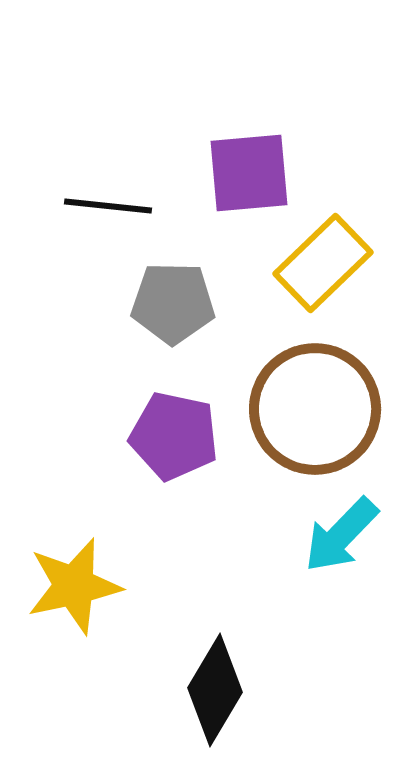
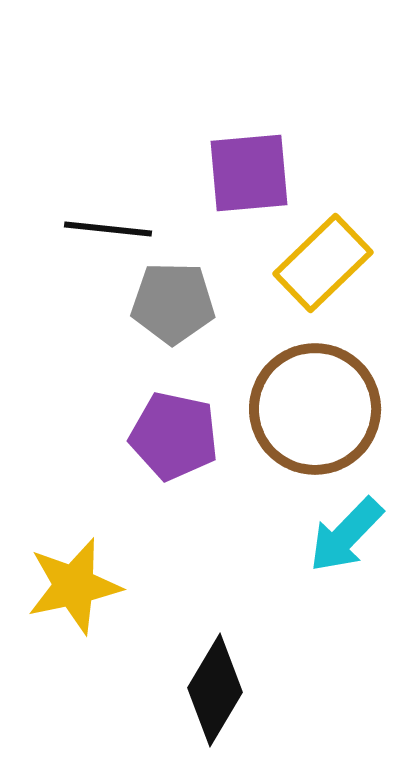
black line: moved 23 px down
cyan arrow: moved 5 px right
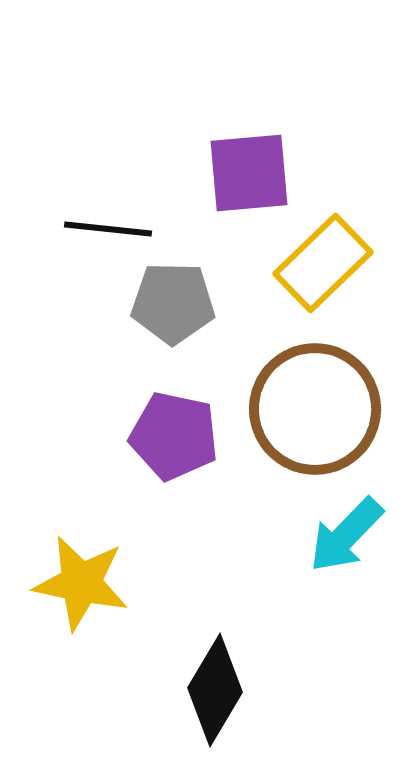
yellow star: moved 7 px right, 3 px up; rotated 24 degrees clockwise
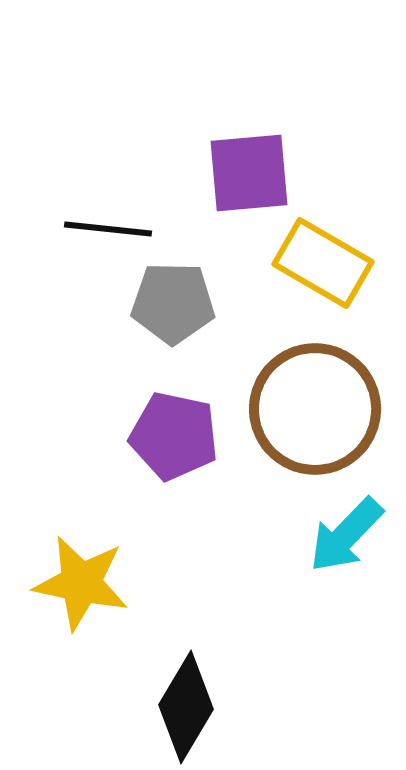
yellow rectangle: rotated 74 degrees clockwise
black diamond: moved 29 px left, 17 px down
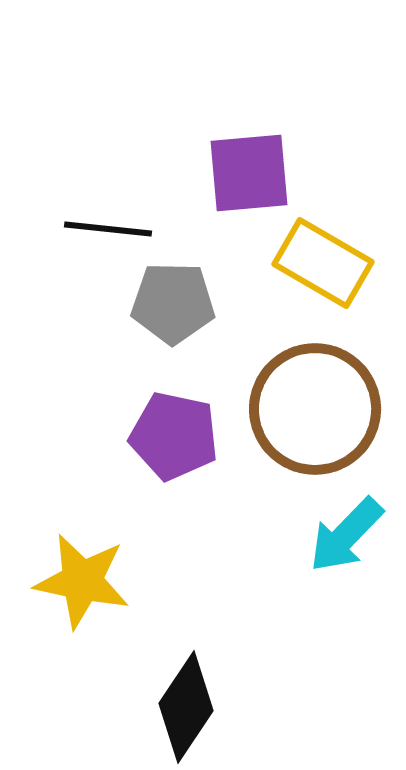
yellow star: moved 1 px right, 2 px up
black diamond: rotated 3 degrees clockwise
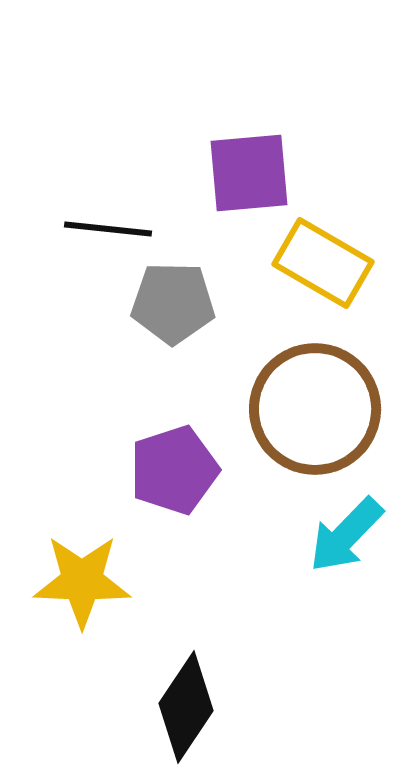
purple pentagon: moved 34 px down; rotated 30 degrees counterclockwise
yellow star: rotated 10 degrees counterclockwise
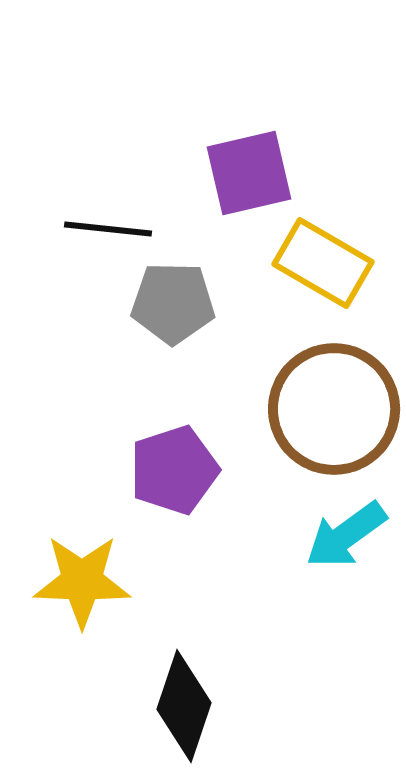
purple square: rotated 8 degrees counterclockwise
brown circle: moved 19 px right
cyan arrow: rotated 10 degrees clockwise
black diamond: moved 2 px left, 1 px up; rotated 15 degrees counterclockwise
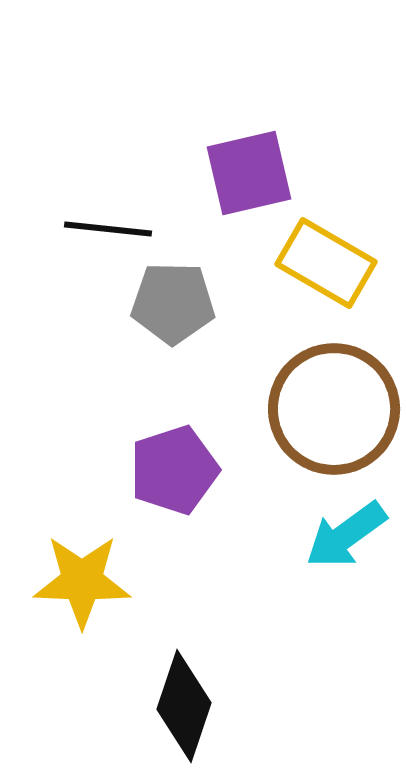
yellow rectangle: moved 3 px right
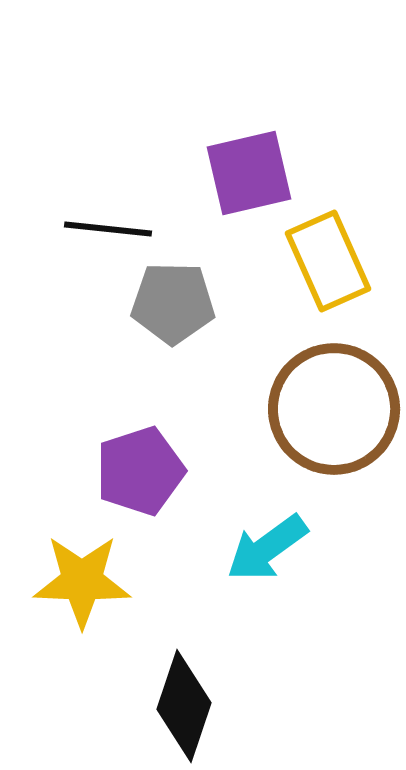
yellow rectangle: moved 2 px right, 2 px up; rotated 36 degrees clockwise
purple pentagon: moved 34 px left, 1 px down
cyan arrow: moved 79 px left, 13 px down
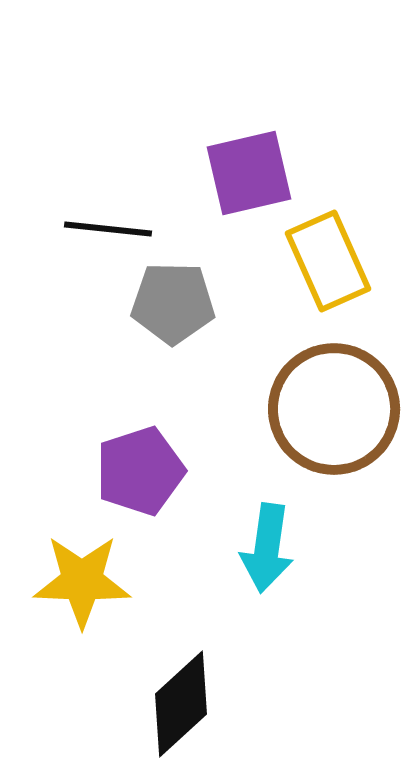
cyan arrow: rotated 46 degrees counterclockwise
black diamond: moved 3 px left, 2 px up; rotated 29 degrees clockwise
